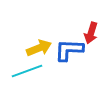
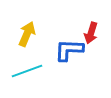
yellow arrow: moved 12 px left, 14 px up; rotated 45 degrees counterclockwise
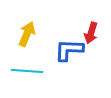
cyan line: rotated 24 degrees clockwise
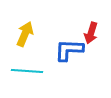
yellow arrow: moved 2 px left
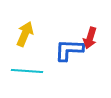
red arrow: moved 1 px left, 5 px down
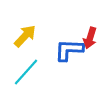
yellow arrow: moved 2 px down; rotated 20 degrees clockwise
cyan line: moved 1 px left, 1 px down; rotated 52 degrees counterclockwise
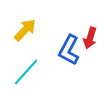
yellow arrow: moved 6 px up
blue L-shape: rotated 64 degrees counterclockwise
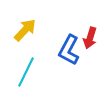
cyan line: rotated 16 degrees counterclockwise
